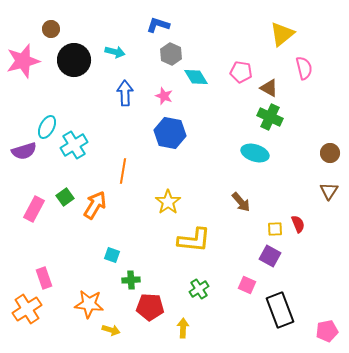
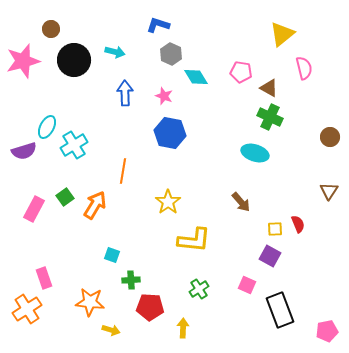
brown circle at (330, 153): moved 16 px up
orange star at (89, 304): moved 1 px right, 2 px up
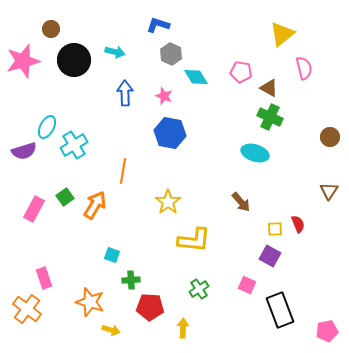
orange star at (90, 302): rotated 12 degrees clockwise
orange cross at (27, 309): rotated 20 degrees counterclockwise
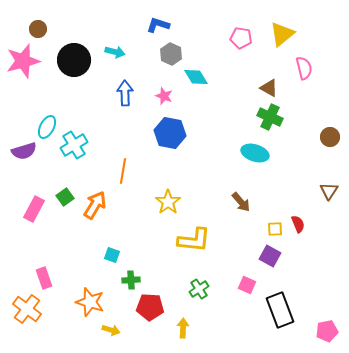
brown circle at (51, 29): moved 13 px left
pink pentagon at (241, 72): moved 34 px up
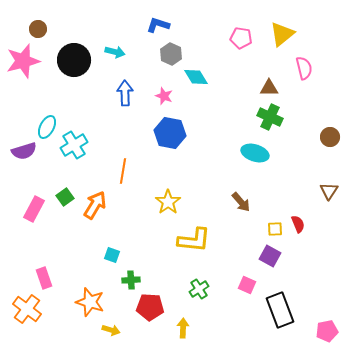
brown triangle at (269, 88): rotated 30 degrees counterclockwise
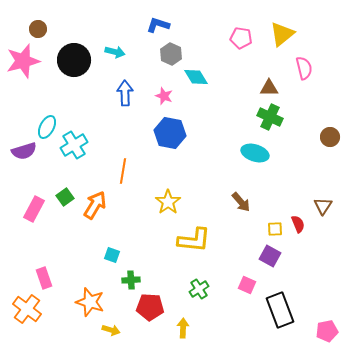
brown triangle at (329, 191): moved 6 px left, 15 px down
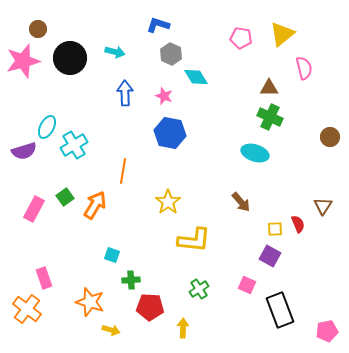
black circle at (74, 60): moved 4 px left, 2 px up
